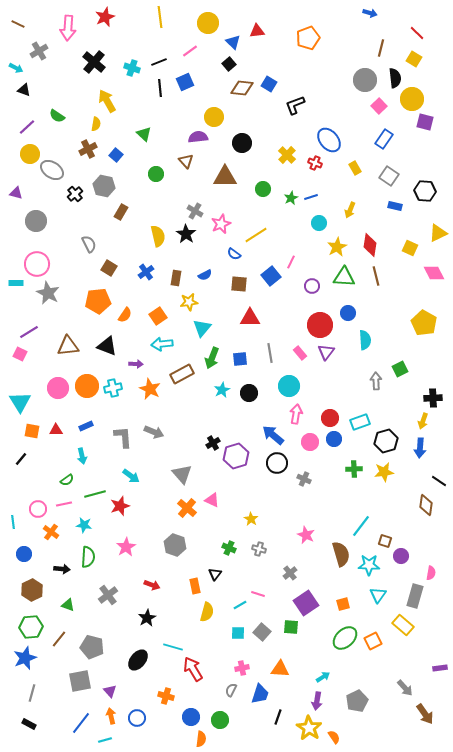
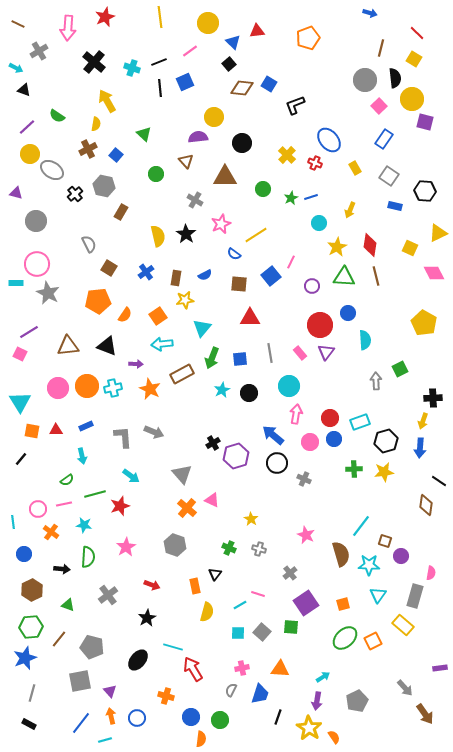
gray cross at (195, 211): moved 11 px up
yellow star at (189, 302): moved 4 px left, 2 px up
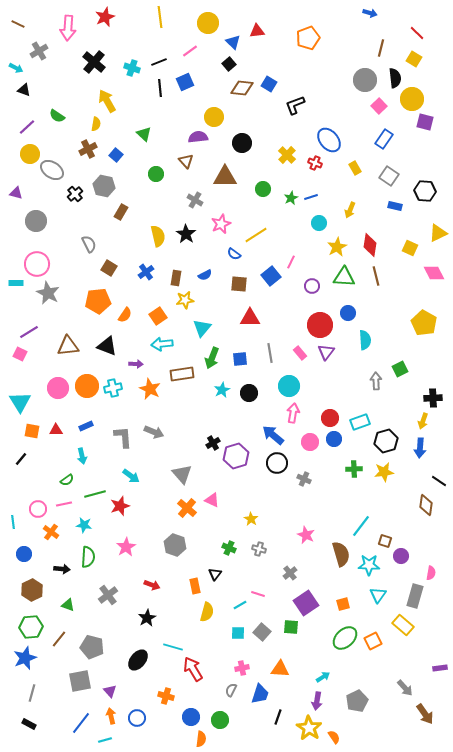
brown rectangle at (182, 374): rotated 20 degrees clockwise
pink arrow at (296, 414): moved 3 px left, 1 px up
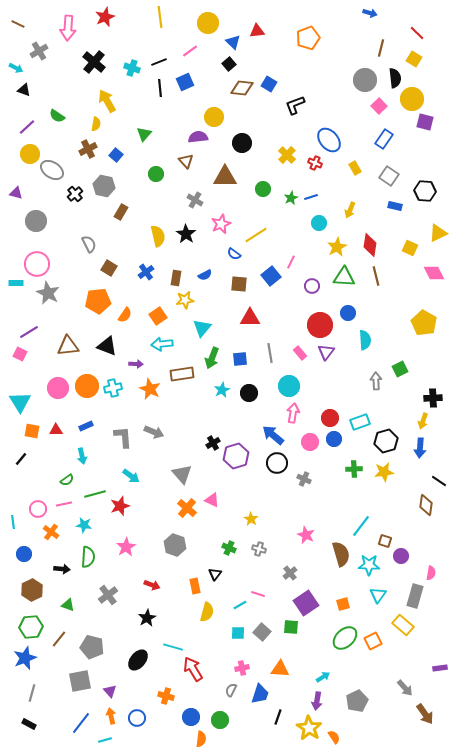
green triangle at (144, 134): rotated 28 degrees clockwise
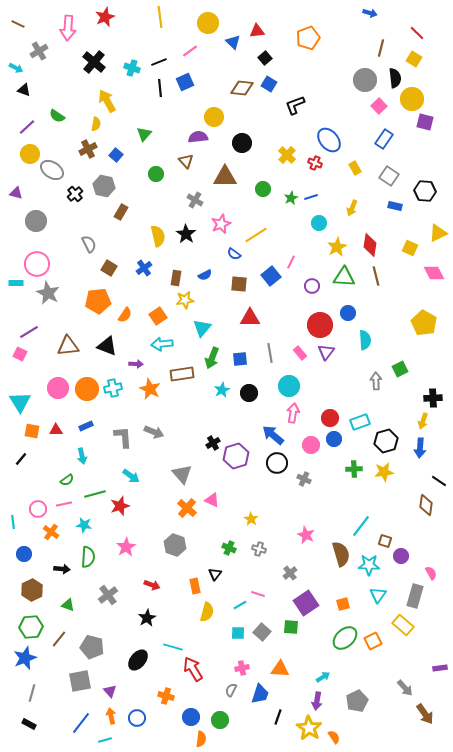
black square at (229, 64): moved 36 px right, 6 px up
yellow arrow at (350, 210): moved 2 px right, 2 px up
blue cross at (146, 272): moved 2 px left, 4 px up
orange circle at (87, 386): moved 3 px down
pink circle at (310, 442): moved 1 px right, 3 px down
pink semicircle at (431, 573): rotated 40 degrees counterclockwise
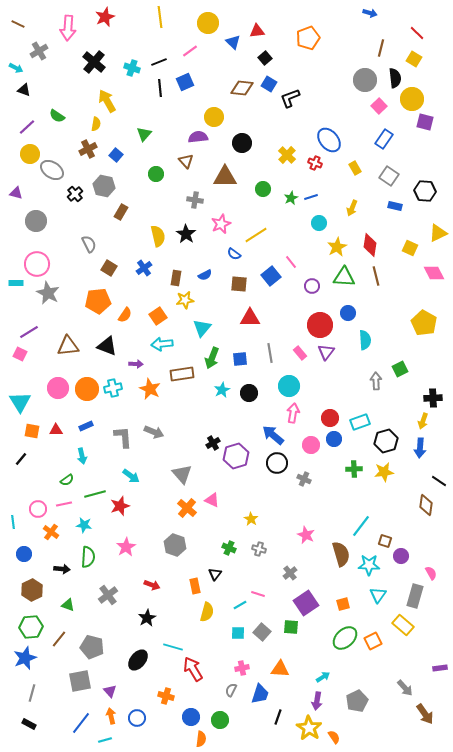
black L-shape at (295, 105): moved 5 px left, 7 px up
gray cross at (195, 200): rotated 21 degrees counterclockwise
pink line at (291, 262): rotated 64 degrees counterclockwise
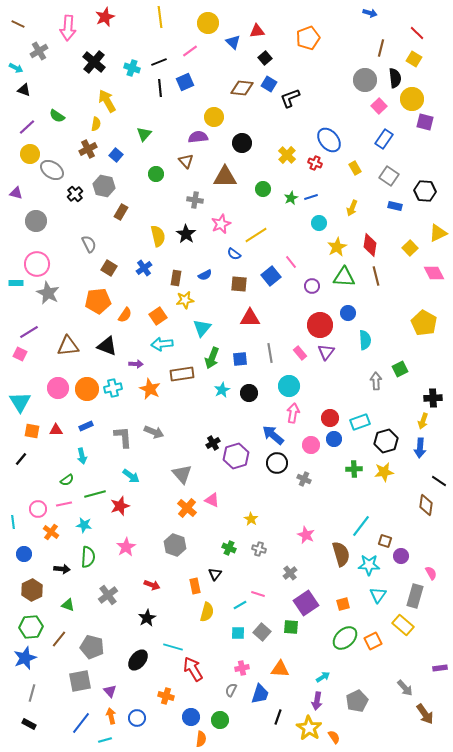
yellow square at (410, 248): rotated 21 degrees clockwise
